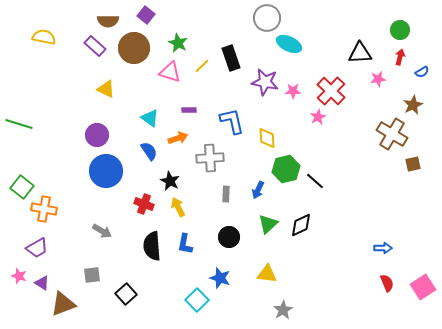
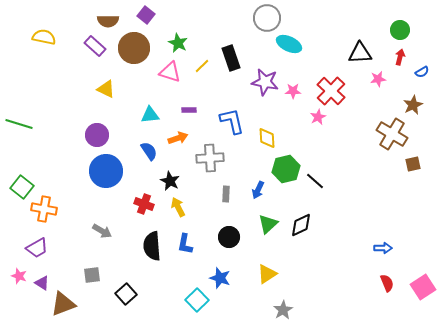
cyan triangle at (150, 118): moved 3 px up; rotated 42 degrees counterclockwise
yellow triangle at (267, 274): rotated 40 degrees counterclockwise
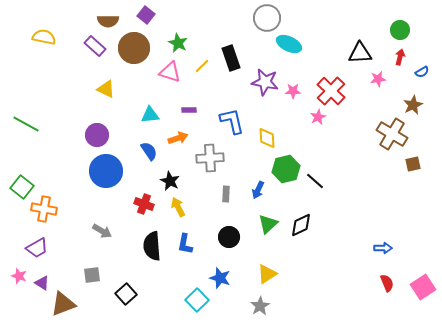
green line at (19, 124): moved 7 px right; rotated 12 degrees clockwise
gray star at (283, 310): moved 23 px left, 4 px up
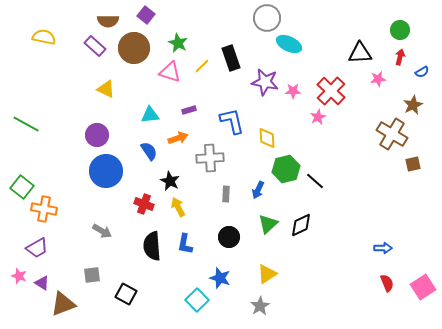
purple rectangle at (189, 110): rotated 16 degrees counterclockwise
black square at (126, 294): rotated 20 degrees counterclockwise
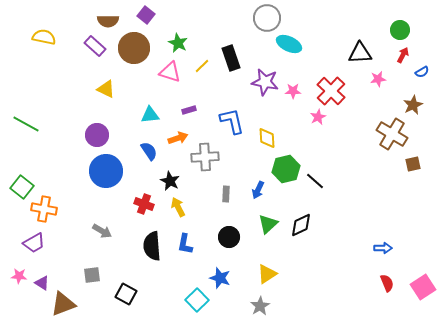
red arrow at (400, 57): moved 3 px right, 2 px up; rotated 14 degrees clockwise
gray cross at (210, 158): moved 5 px left, 1 px up
purple trapezoid at (37, 248): moved 3 px left, 5 px up
pink star at (19, 276): rotated 14 degrees counterclockwise
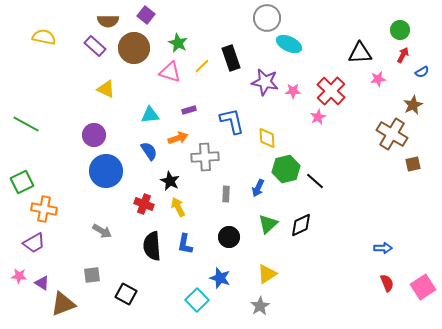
purple circle at (97, 135): moved 3 px left
green square at (22, 187): moved 5 px up; rotated 25 degrees clockwise
blue arrow at (258, 190): moved 2 px up
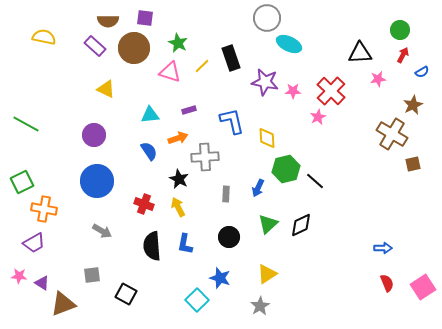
purple square at (146, 15): moved 1 px left, 3 px down; rotated 30 degrees counterclockwise
blue circle at (106, 171): moved 9 px left, 10 px down
black star at (170, 181): moved 9 px right, 2 px up
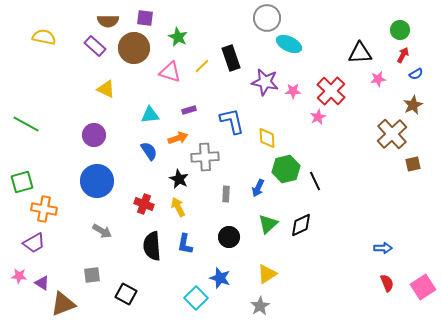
green star at (178, 43): moved 6 px up
blue semicircle at (422, 72): moved 6 px left, 2 px down
brown cross at (392, 134): rotated 16 degrees clockwise
black line at (315, 181): rotated 24 degrees clockwise
green square at (22, 182): rotated 10 degrees clockwise
cyan square at (197, 300): moved 1 px left, 2 px up
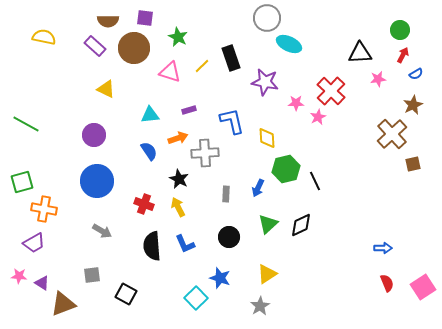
pink star at (293, 91): moved 3 px right, 12 px down
gray cross at (205, 157): moved 4 px up
blue L-shape at (185, 244): rotated 35 degrees counterclockwise
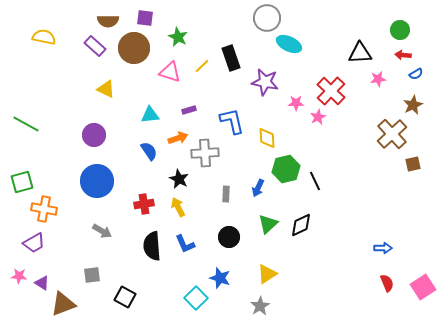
red arrow at (403, 55): rotated 112 degrees counterclockwise
red cross at (144, 204): rotated 30 degrees counterclockwise
black square at (126, 294): moved 1 px left, 3 px down
